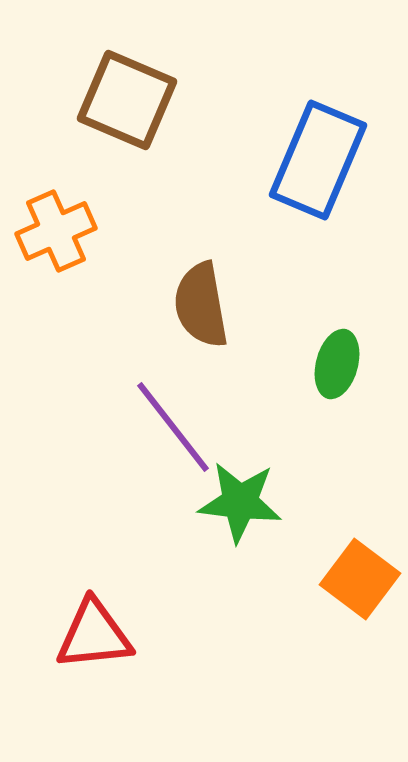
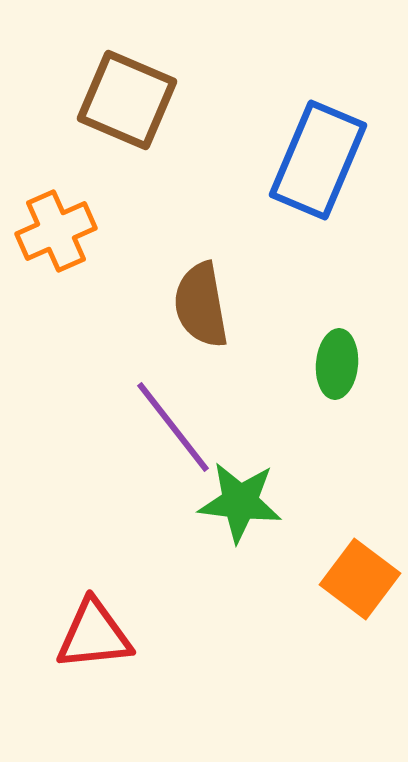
green ellipse: rotated 10 degrees counterclockwise
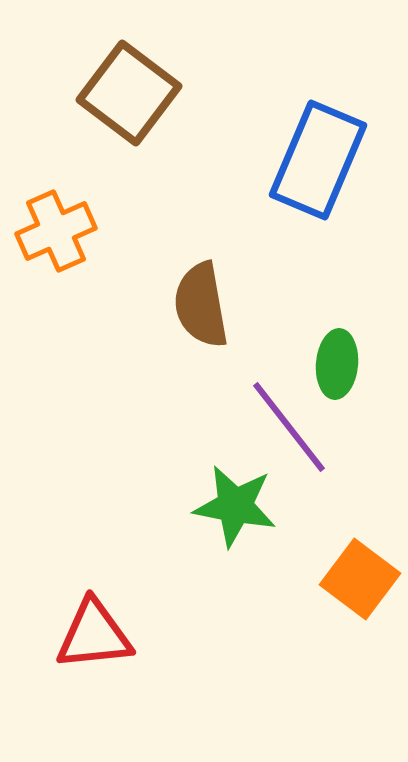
brown square: moved 2 px right, 7 px up; rotated 14 degrees clockwise
purple line: moved 116 px right
green star: moved 5 px left, 4 px down; rotated 4 degrees clockwise
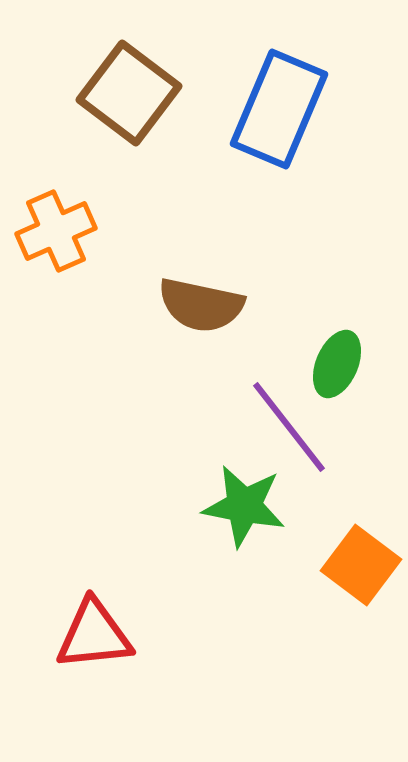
blue rectangle: moved 39 px left, 51 px up
brown semicircle: rotated 68 degrees counterclockwise
green ellipse: rotated 18 degrees clockwise
green star: moved 9 px right
orange square: moved 1 px right, 14 px up
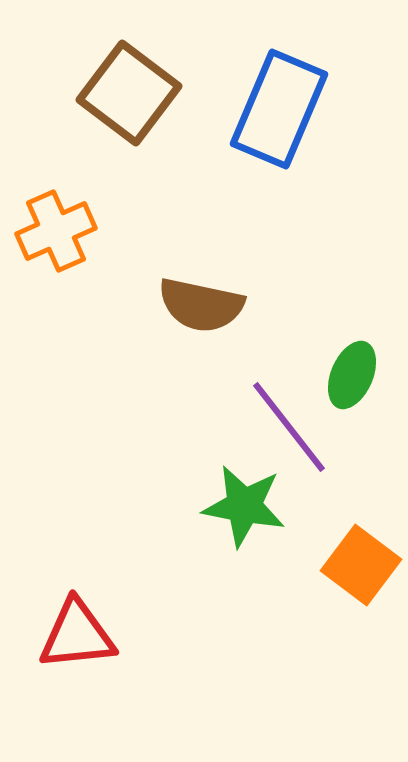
green ellipse: moved 15 px right, 11 px down
red triangle: moved 17 px left
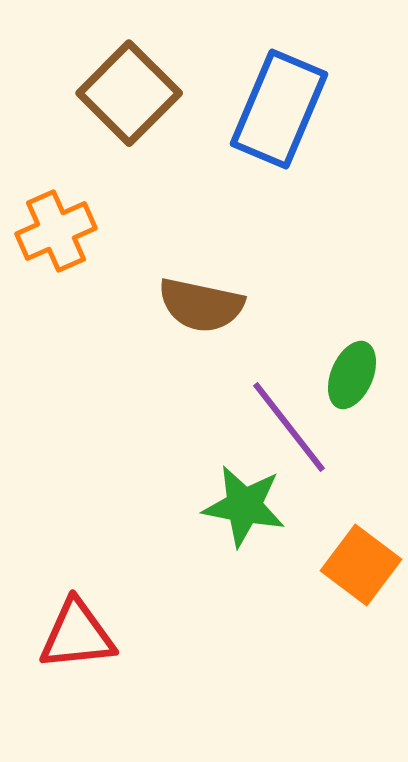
brown square: rotated 8 degrees clockwise
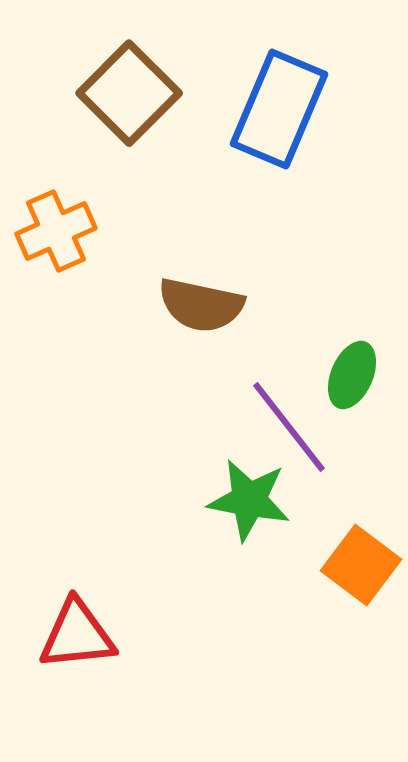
green star: moved 5 px right, 6 px up
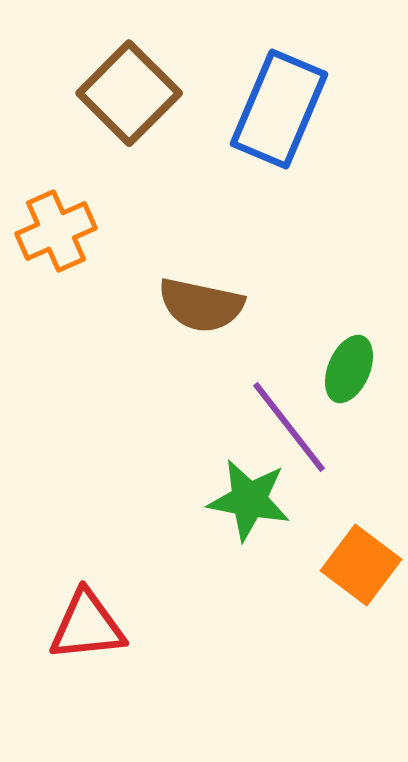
green ellipse: moved 3 px left, 6 px up
red triangle: moved 10 px right, 9 px up
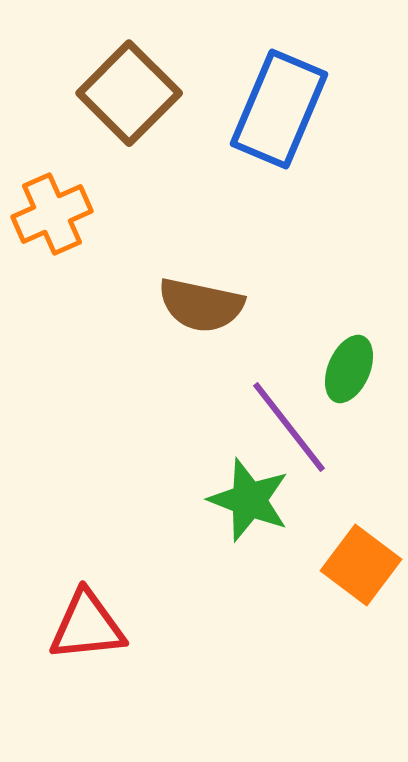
orange cross: moved 4 px left, 17 px up
green star: rotated 10 degrees clockwise
